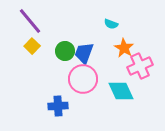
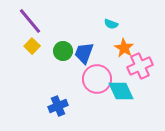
green circle: moved 2 px left
pink circle: moved 14 px right
blue cross: rotated 18 degrees counterclockwise
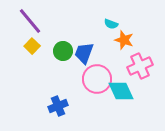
orange star: moved 8 px up; rotated 12 degrees counterclockwise
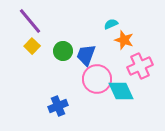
cyan semicircle: rotated 136 degrees clockwise
blue trapezoid: moved 2 px right, 2 px down
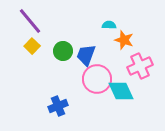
cyan semicircle: moved 2 px left, 1 px down; rotated 24 degrees clockwise
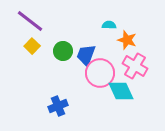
purple line: rotated 12 degrees counterclockwise
orange star: moved 3 px right
pink cross: moved 5 px left; rotated 35 degrees counterclockwise
pink circle: moved 3 px right, 6 px up
